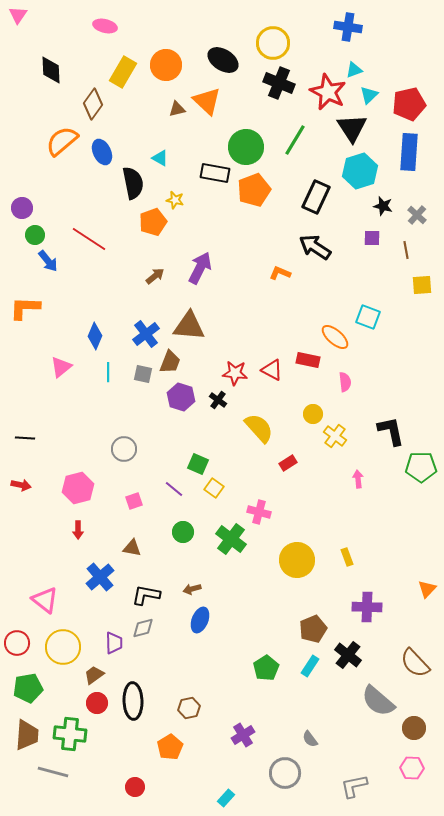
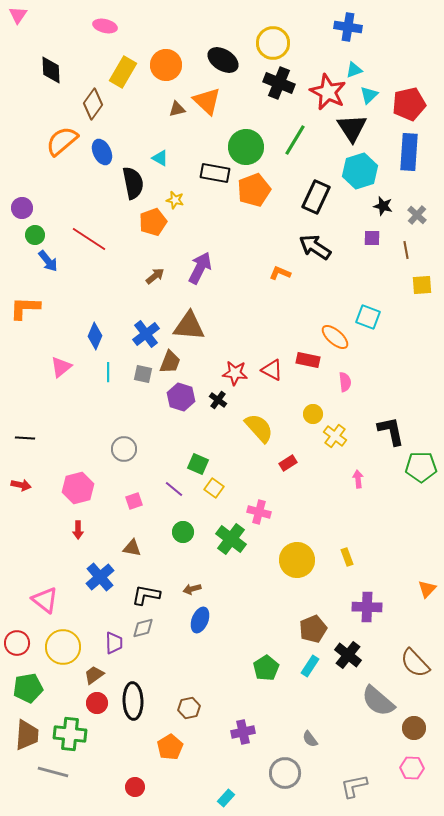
purple cross at (243, 735): moved 3 px up; rotated 20 degrees clockwise
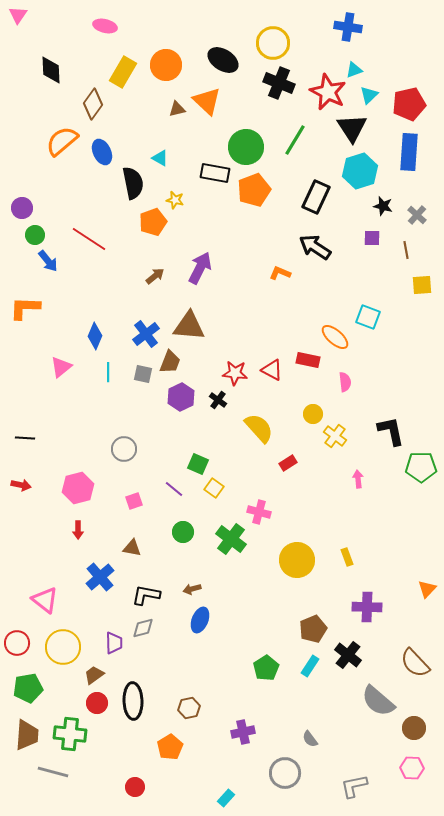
purple hexagon at (181, 397): rotated 16 degrees clockwise
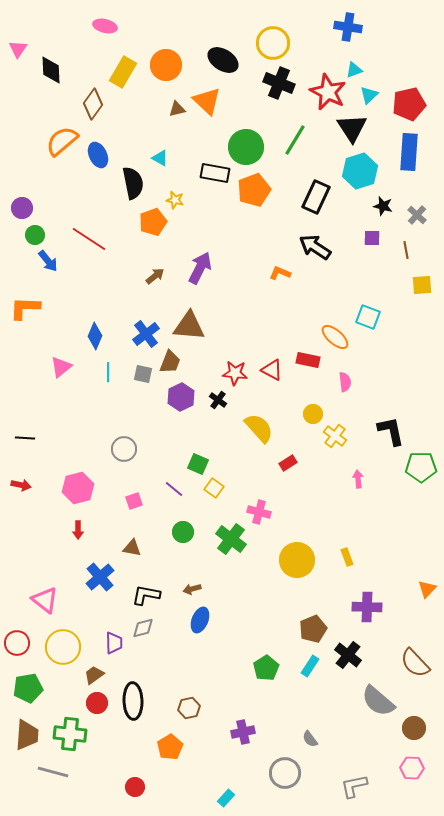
pink triangle at (18, 15): moved 34 px down
blue ellipse at (102, 152): moved 4 px left, 3 px down
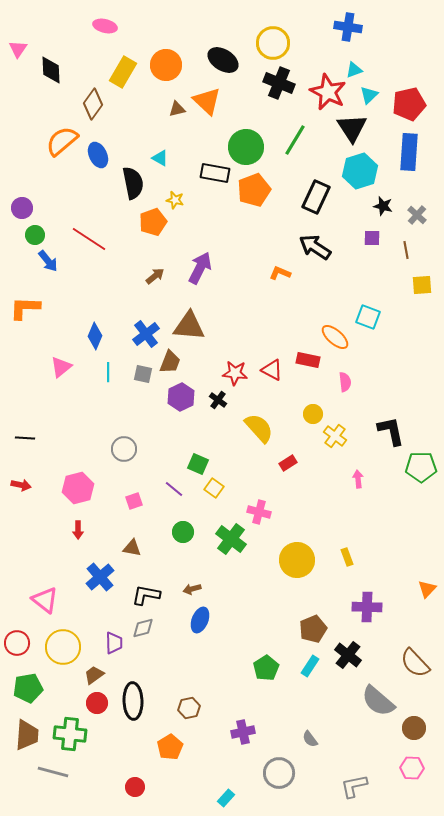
gray circle at (285, 773): moved 6 px left
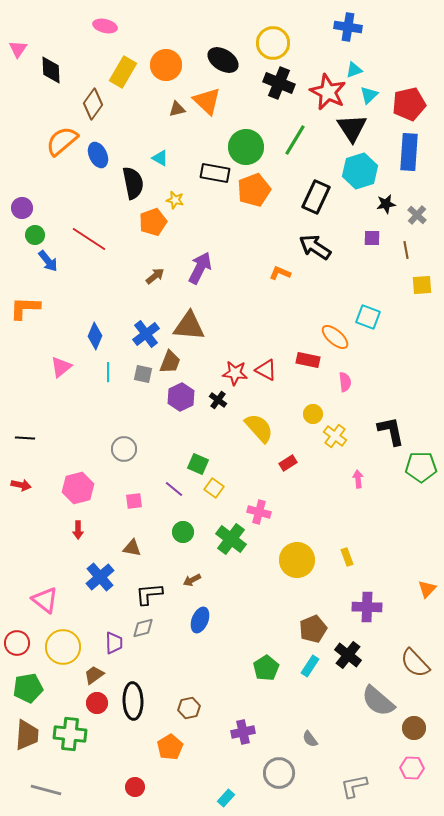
black star at (383, 206): moved 3 px right, 2 px up; rotated 24 degrees counterclockwise
red triangle at (272, 370): moved 6 px left
pink square at (134, 501): rotated 12 degrees clockwise
brown arrow at (192, 589): moved 9 px up; rotated 12 degrees counterclockwise
black L-shape at (146, 595): moved 3 px right, 1 px up; rotated 16 degrees counterclockwise
gray line at (53, 772): moved 7 px left, 18 px down
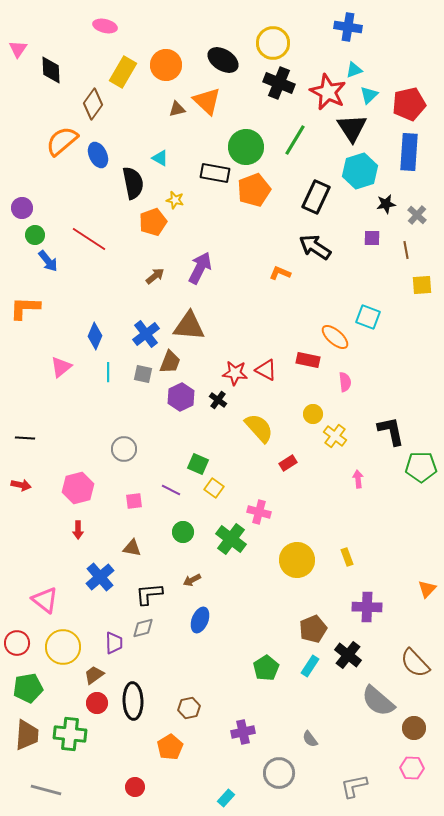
purple line at (174, 489): moved 3 px left, 1 px down; rotated 12 degrees counterclockwise
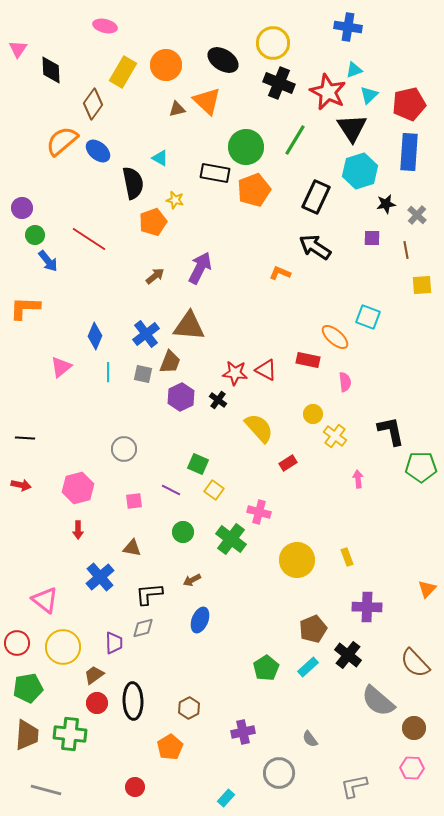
blue ellipse at (98, 155): moved 4 px up; rotated 25 degrees counterclockwise
yellow square at (214, 488): moved 2 px down
cyan rectangle at (310, 666): moved 2 px left, 1 px down; rotated 15 degrees clockwise
brown hexagon at (189, 708): rotated 15 degrees counterclockwise
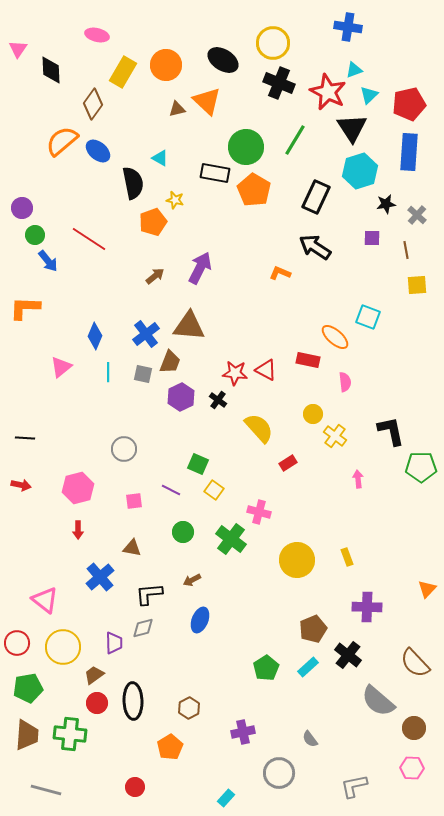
pink ellipse at (105, 26): moved 8 px left, 9 px down
orange pentagon at (254, 190): rotated 20 degrees counterclockwise
yellow square at (422, 285): moved 5 px left
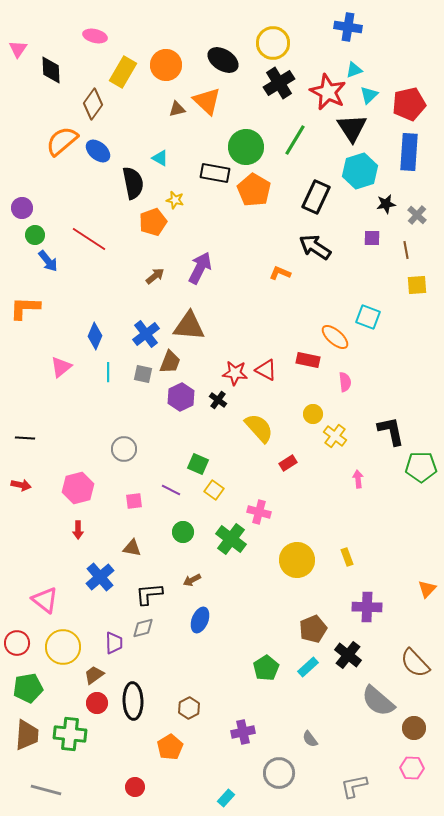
pink ellipse at (97, 35): moved 2 px left, 1 px down
black cross at (279, 83): rotated 36 degrees clockwise
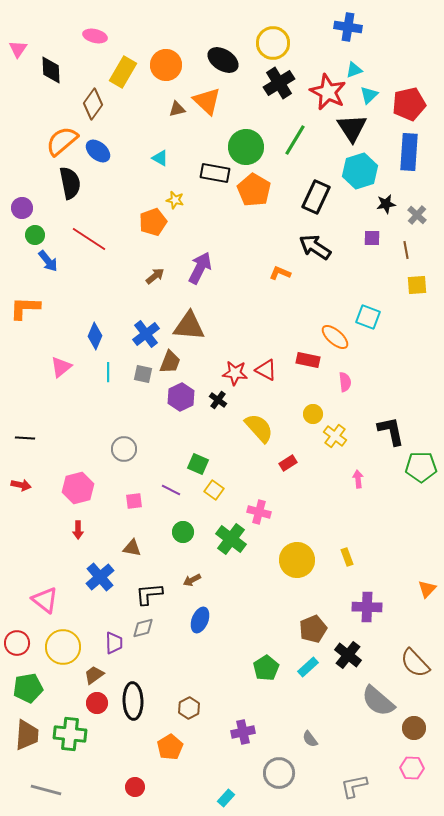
black semicircle at (133, 183): moved 63 px left
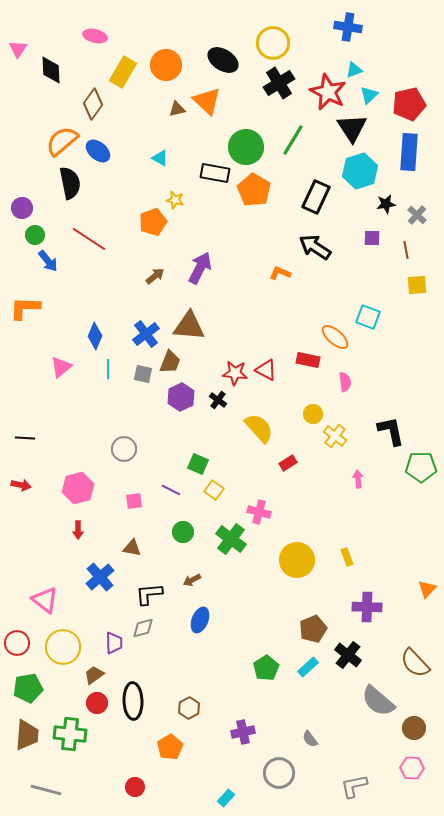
green line at (295, 140): moved 2 px left
cyan line at (108, 372): moved 3 px up
